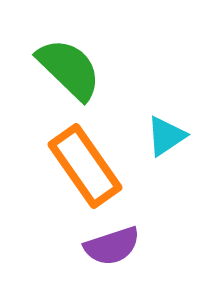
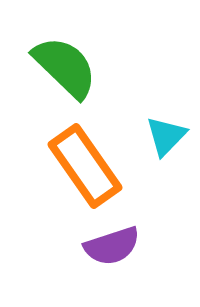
green semicircle: moved 4 px left, 2 px up
cyan triangle: rotated 12 degrees counterclockwise
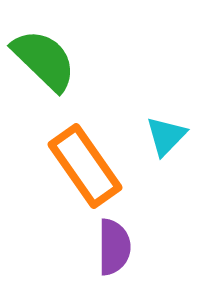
green semicircle: moved 21 px left, 7 px up
purple semicircle: moved 2 px right, 1 px down; rotated 72 degrees counterclockwise
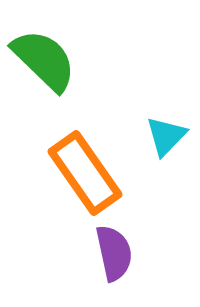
orange rectangle: moved 7 px down
purple semicircle: moved 6 px down; rotated 12 degrees counterclockwise
